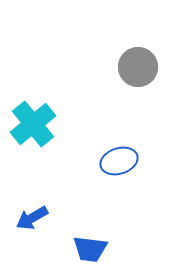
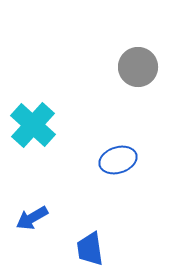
cyan cross: moved 1 px down; rotated 9 degrees counterclockwise
blue ellipse: moved 1 px left, 1 px up
blue trapezoid: rotated 75 degrees clockwise
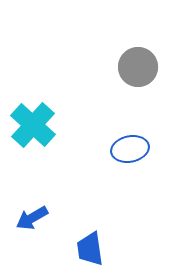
blue ellipse: moved 12 px right, 11 px up; rotated 6 degrees clockwise
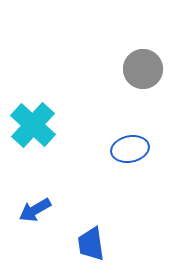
gray circle: moved 5 px right, 2 px down
blue arrow: moved 3 px right, 8 px up
blue trapezoid: moved 1 px right, 5 px up
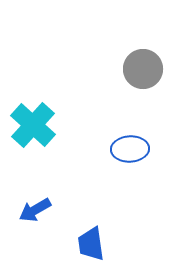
blue ellipse: rotated 9 degrees clockwise
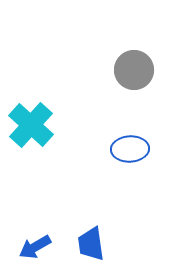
gray circle: moved 9 px left, 1 px down
cyan cross: moved 2 px left
blue arrow: moved 37 px down
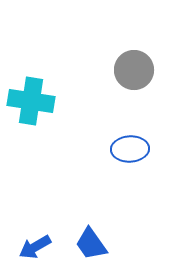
cyan cross: moved 24 px up; rotated 33 degrees counterclockwise
blue trapezoid: rotated 27 degrees counterclockwise
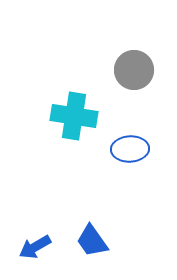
cyan cross: moved 43 px right, 15 px down
blue trapezoid: moved 1 px right, 3 px up
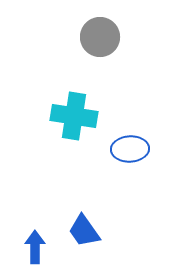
gray circle: moved 34 px left, 33 px up
blue trapezoid: moved 8 px left, 10 px up
blue arrow: rotated 120 degrees clockwise
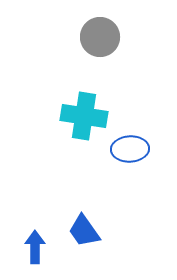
cyan cross: moved 10 px right
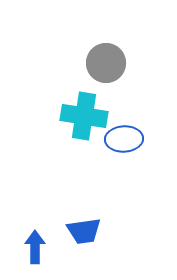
gray circle: moved 6 px right, 26 px down
blue ellipse: moved 6 px left, 10 px up
blue trapezoid: rotated 63 degrees counterclockwise
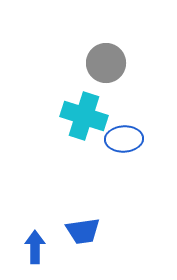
cyan cross: rotated 9 degrees clockwise
blue trapezoid: moved 1 px left
